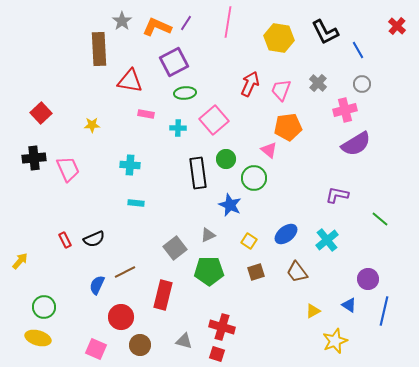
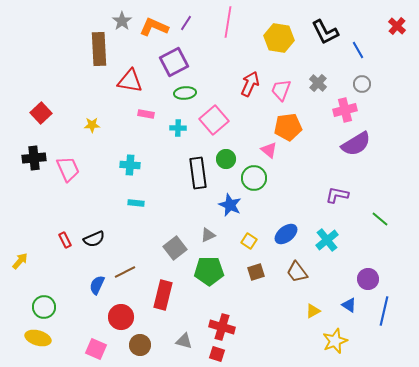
orange L-shape at (157, 27): moved 3 px left
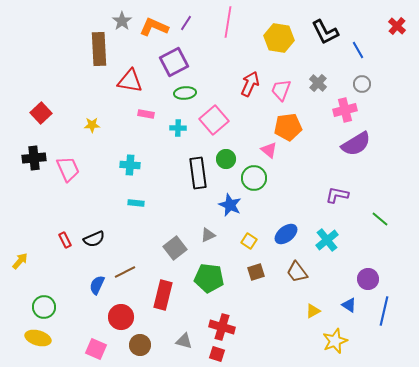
green pentagon at (209, 271): moved 7 px down; rotated 8 degrees clockwise
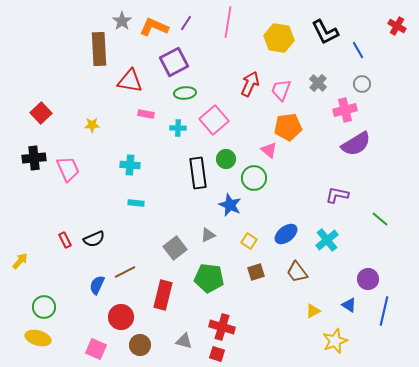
red cross at (397, 26): rotated 12 degrees counterclockwise
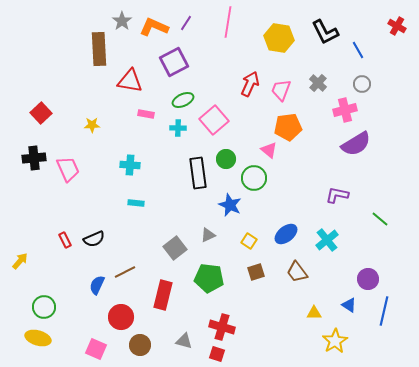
green ellipse at (185, 93): moved 2 px left, 7 px down; rotated 20 degrees counterclockwise
yellow triangle at (313, 311): moved 1 px right, 2 px down; rotated 28 degrees clockwise
yellow star at (335, 341): rotated 10 degrees counterclockwise
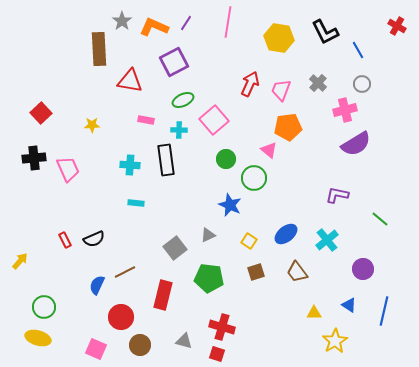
pink rectangle at (146, 114): moved 6 px down
cyan cross at (178, 128): moved 1 px right, 2 px down
black rectangle at (198, 173): moved 32 px left, 13 px up
purple circle at (368, 279): moved 5 px left, 10 px up
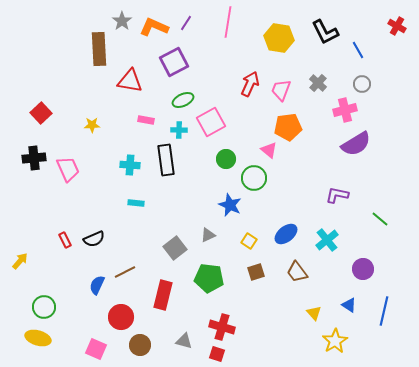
pink square at (214, 120): moved 3 px left, 2 px down; rotated 12 degrees clockwise
yellow triangle at (314, 313): rotated 49 degrees clockwise
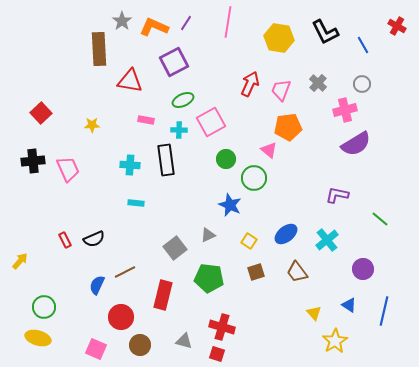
blue line at (358, 50): moved 5 px right, 5 px up
black cross at (34, 158): moved 1 px left, 3 px down
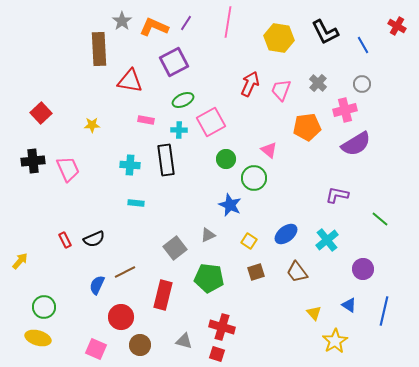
orange pentagon at (288, 127): moved 19 px right
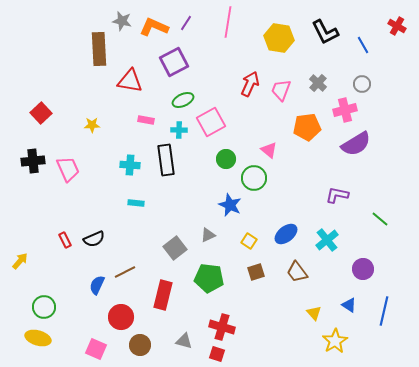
gray star at (122, 21): rotated 24 degrees counterclockwise
